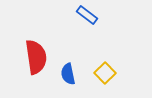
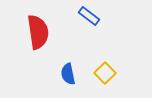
blue rectangle: moved 2 px right, 1 px down
red semicircle: moved 2 px right, 25 px up
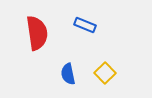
blue rectangle: moved 4 px left, 9 px down; rotated 15 degrees counterclockwise
red semicircle: moved 1 px left, 1 px down
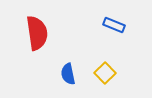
blue rectangle: moved 29 px right
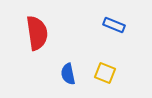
yellow square: rotated 25 degrees counterclockwise
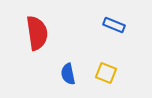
yellow square: moved 1 px right
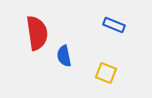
blue semicircle: moved 4 px left, 18 px up
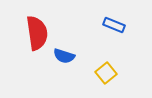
blue semicircle: rotated 60 degrees counterclockwise
yellow square: rotated 30 degrees clockwise
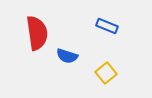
blue rectangle: moved 7 px left, 1 px down
blue semicircle: moved 3 px right
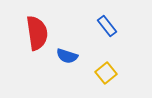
blue rectangle: rotated 30 degrees clockwise
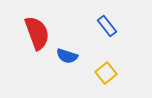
red semicircle: rotated 12 degrees counterclockwise
